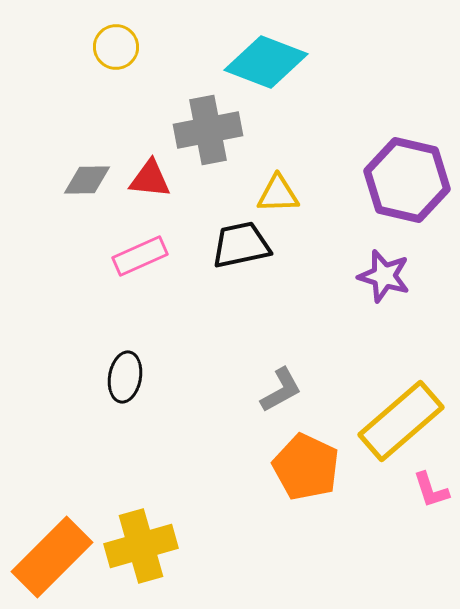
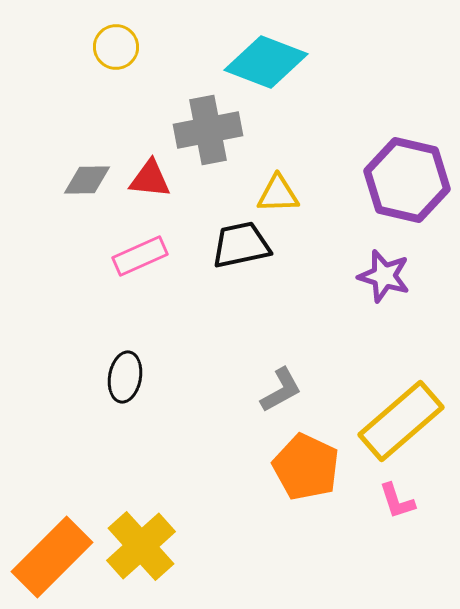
pink L-shape: moved 34 px left, 11 px down
yellow cross: rotated 26 degrees counterclockwise
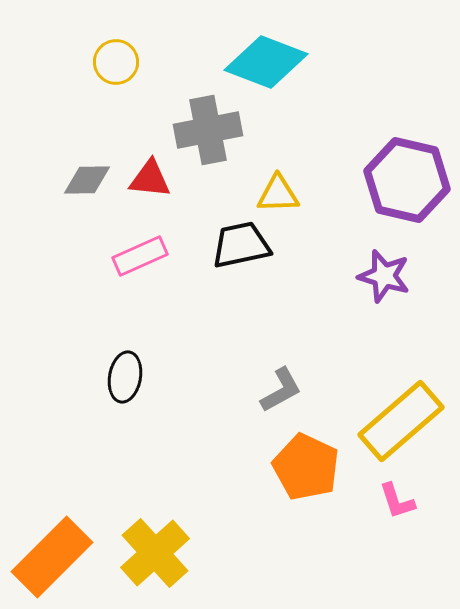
yellow circle: moved 15 px down
yellow cross: moved 14 px right, 7 px down
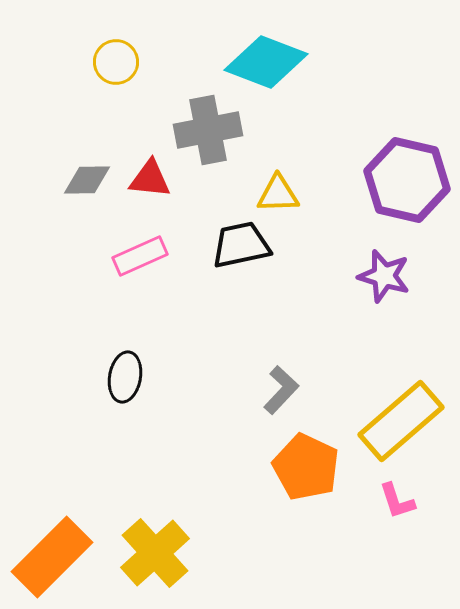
gray L-shape: rotated 18 degrees counterclockwise
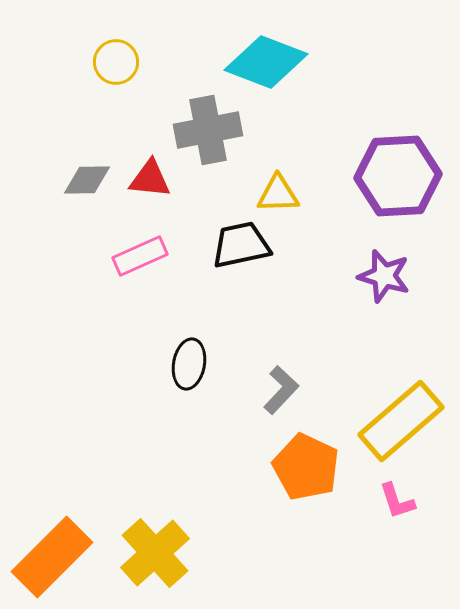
purple hexagon: moved 9 px left, 4 px up; rotated 16 degrees counterclockwise
black ellipse: moved 64 px right, 13 px up
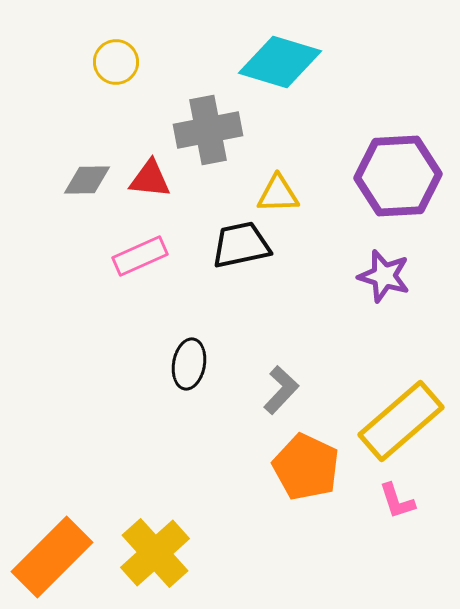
cyan diamond: moved 14 px right; rotated 4 degrees counterclockwise
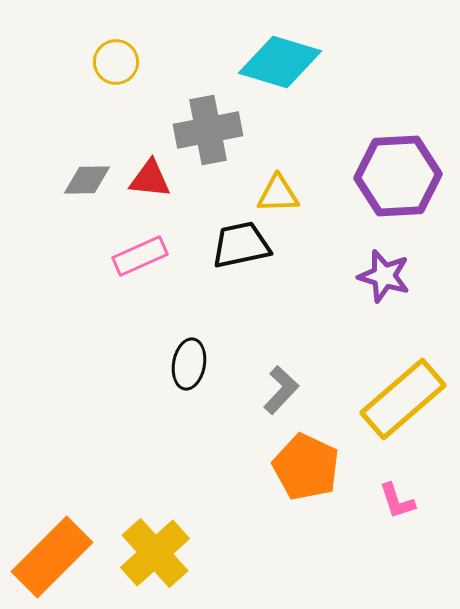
yellow rectangle: moved 2 px right, 22 px up
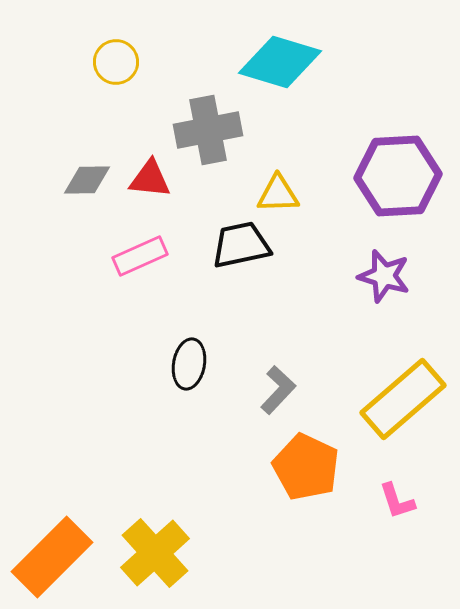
gray L-shape: moved 3 px left
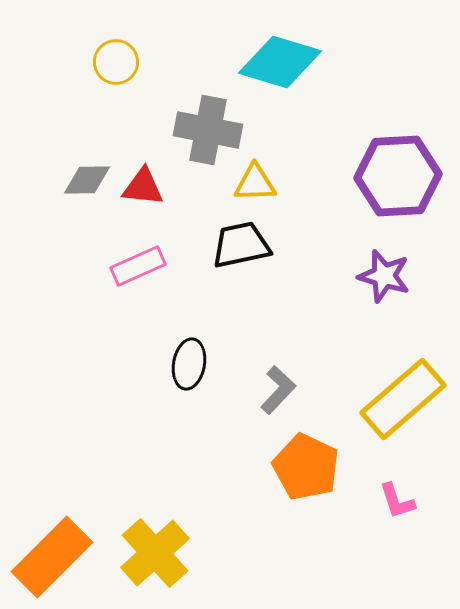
gray cross: rotated 22 degrees clockwise
red triangle: moved 7 px left, 8 px down
yellow triangle: moved 23 px left, 11 px up
pink rectangle: moved 2 px left, 10 px down
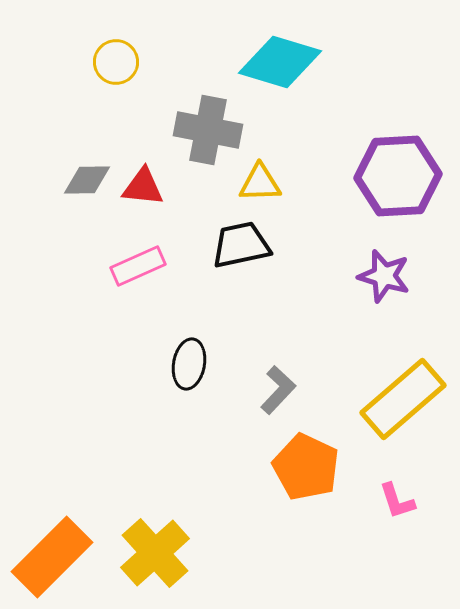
yellow triangle: moved 5 px right
